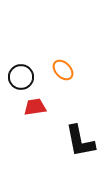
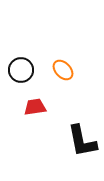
black circle: moved 7 px up
black L-shape: moved 2 px right
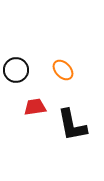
black circle: moved 5 px left
black L-shape: moved 10 px left, 16 px up
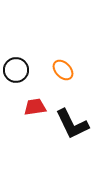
black L-shape: moved 1 px up; rotated 15 degrees counterclockwise
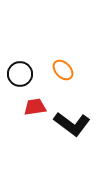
black circle: moved 4 px right, 4 px down
black L-shape: rotated 27 degrees counterclockwise
